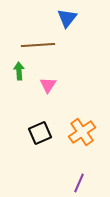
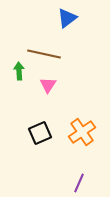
blue triangle: rotated 15 degrees clockwise
brown line: moved 6 px right, 9 px down; rotated 16 degrees clockwise
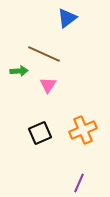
brown line: rotated 12 degrees clockwise
green arrow: rotated 90 degrees clockwise
orange cross: moved 1 px right, 2 px up; rotated 12 degrees clockwise
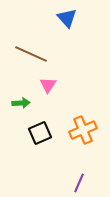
blue triangle: rotated 35 degrees counterclockwise
brown line: moved 13 px left
green arrow: moved 2 px right, 32 px down
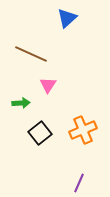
blue triangle: rotated 30 degrees clockwise
black square: rotated 15 degrees counterclockwise
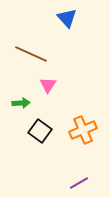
blue triangle: rotated 30 degrees counterclockwise
black square: moved 2 px up; rotated 15 degrees counterclockwise
purple line: rotated 36 degrees clockwise
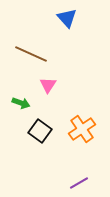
green arrow: rotated 24 degrees clockwise
orange cross: moved 1 px left, 1 px up; rotated 12 degrees counterclockwise
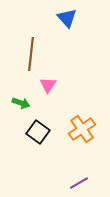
brown line: rotated 72 degrees clockwise
black square: moved 2 px left, 1 px down
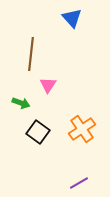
blue triangle: moved 5 px right
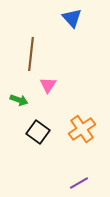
green arrow: moved 2 px left, 3 px up
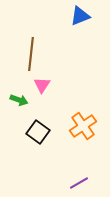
blue triangle: moved 8 px right, 2 px up; rotated 50 degrees clockwise
pink triangle: moved 6 px left
orange cross: moved 1 px right, 3 px up
